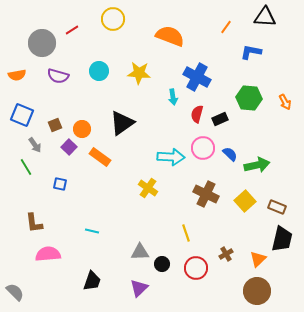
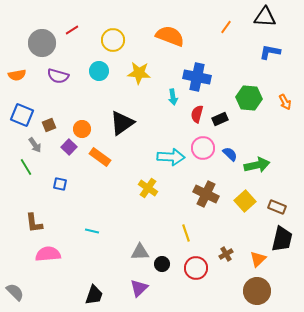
yellow circle at (113, 19): moved 21 px down
blue L-shape at (251, 52): moved 19 px right
blue cross at (197, 77): rotated 16 degrees counterclockwise
brown square at (55, 125): moved 6 px left
black trapezoid at (92, 281): moved 2 px right, 14 px down
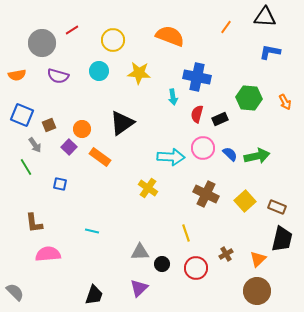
green arrow at (257, 165): moved 9 px up
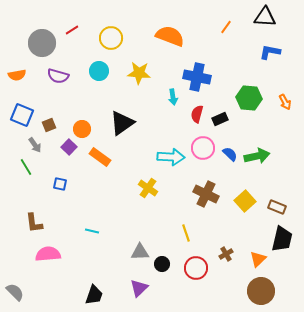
yellow circle at (113, 40): moved 2 px left, 2 px up
brown circle at (257, 291): moved 4 px right
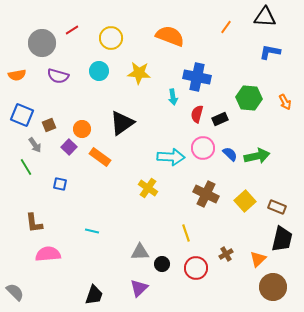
brown circle at (261, 291): moved 12 px right, 4 px up
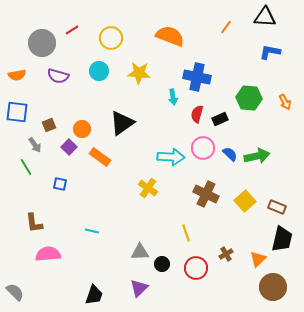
blue square at (22, 115): moved 5 px left, 3 px up; rotated 15 degrees counterclockwise
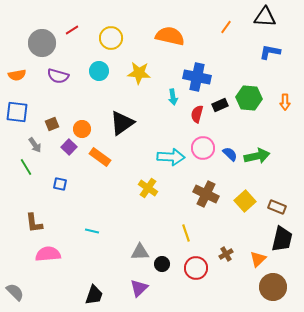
orange semicircle at (170, 36): rotated 8 degrees counterclockwise
orange arrow at (285, 102): rotated 28 degrees clockwise
black rectangle at (220, 119): moved 14 px up
brown square at (49, 125): moved 3 px right, 1 px up
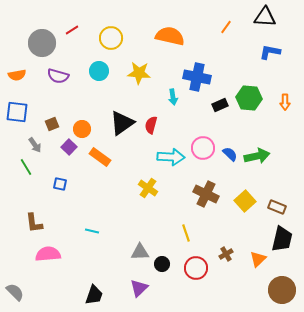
red semicircle at (197, 114): moved 46 px left, 11 px down
brown circle at (273, 287): moved 9 px right, 3 px down
